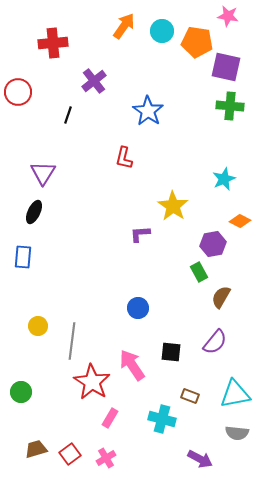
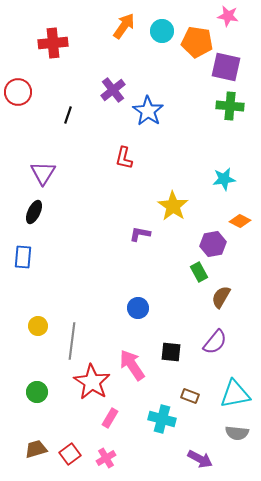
purple cross: moved 19 px right, 9 px down
cyan star: rotated 15 degrees clockwise
purple L-shape: rotated 15 degrees clockwise
green circle: moved 16 px right
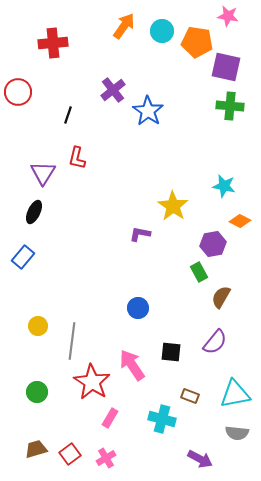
red L-shape: moved 47 px left
cyan star: moved 7 px down; rotated 20 degrees clockwise
blue rectangle: rotated 35 degrees clockwise
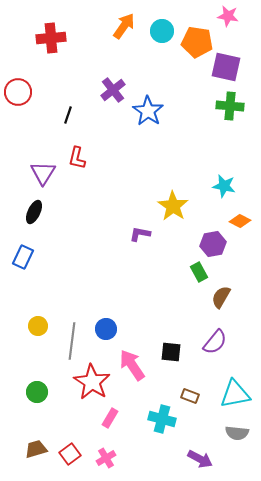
red cross: moved 2 px left, 5 px up
blue rectangle: rotated 15 degrees counterclockwise
blue circle: moved 32 px left, 21 px down
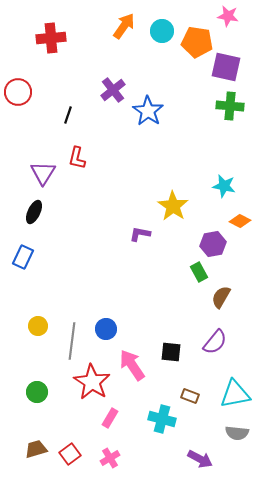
pink cross: moved 4 px right
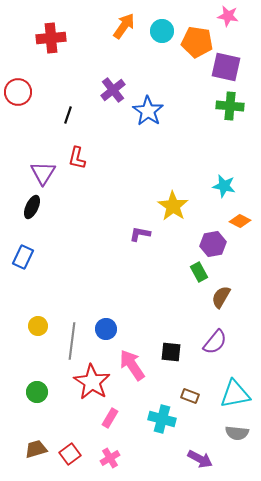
black ellipse: moved 2 px left, 5 px up
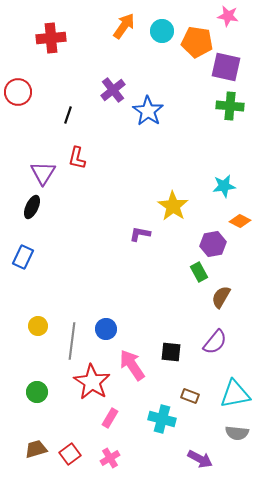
cyan star: rotated 20 degrees counterclockwise
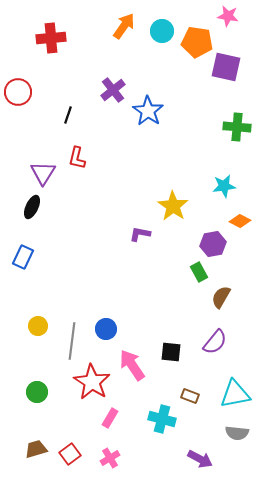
green cross: moved 7 px right, 21 px down
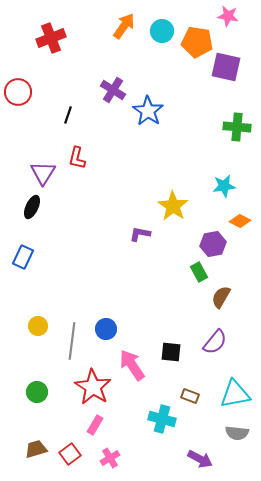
red cross: rotated 16 degrees counterclockwise
purple cross: rotated 20 degrees counterclockwise
red star: moved 1 px right, 5 px down
pink rectangle: moved 15 px left, 7 px down
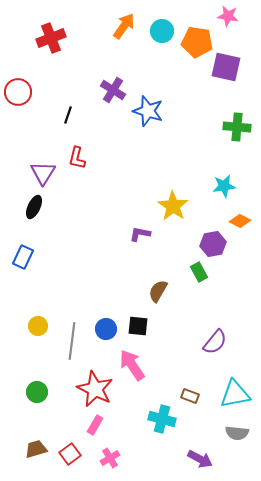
blue star: rotated 16 degrees counterclockwise
black ellipse: moved 2 px right
brown semicircle: moved 63 px left, 6 px up
black square: moved 33 px left, 26 px up
red star: moved 2 px right, 2 px down; rotated 6 degrees counterclockwise
